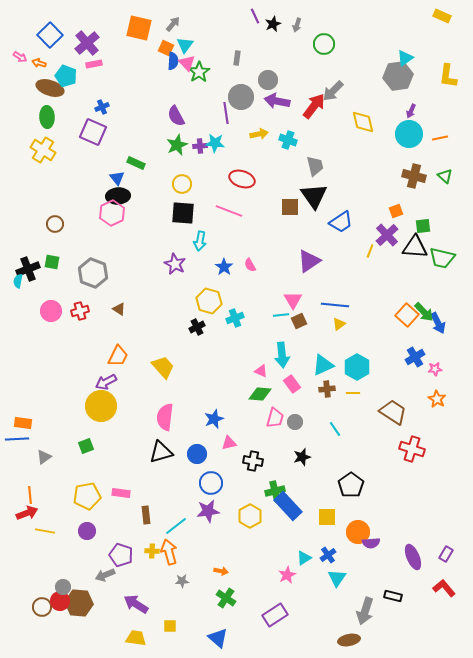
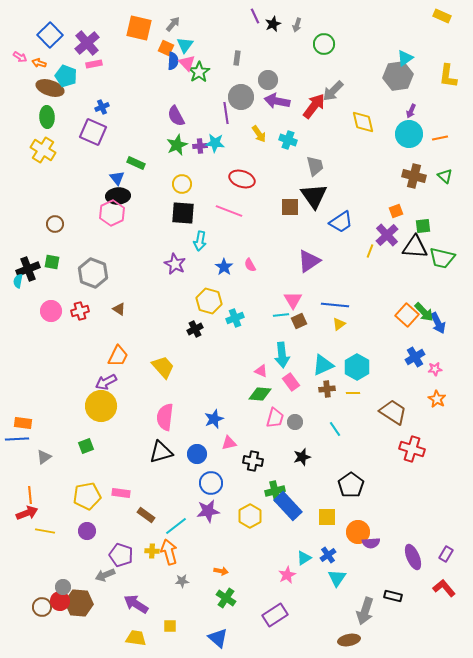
yellow arrow at (259, 134): rotated 66 degrees clockwise
black cross at (197, 327): moved 2 px left, 2 px down
pink rectangle at (292, 384): moved 1 px left, 2 px up
brown rectangle at (146, 515): rotated 48 degrees counterclockwise
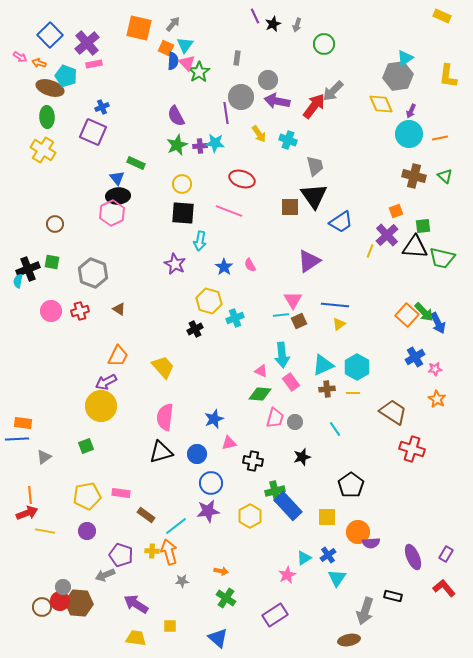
yellow diamond at (363, 122): moved 18 px right, 18 px up; rotated 10 degrees counterclockwise
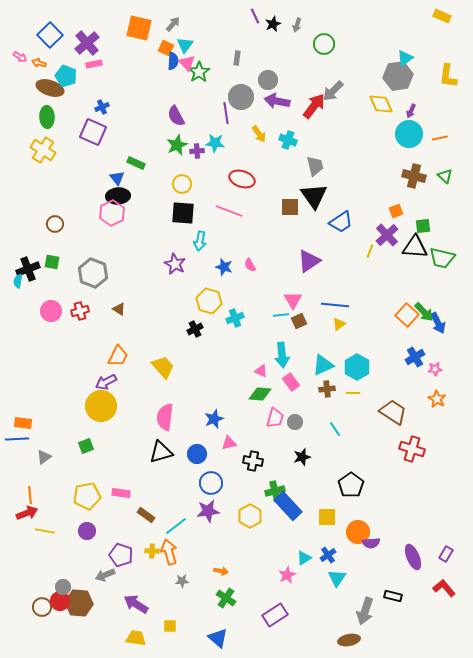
purple cross at (200, 146): moved 3 px left, 5 px down
blue star at (224, 267): rotated 18 degrees counterclockwise
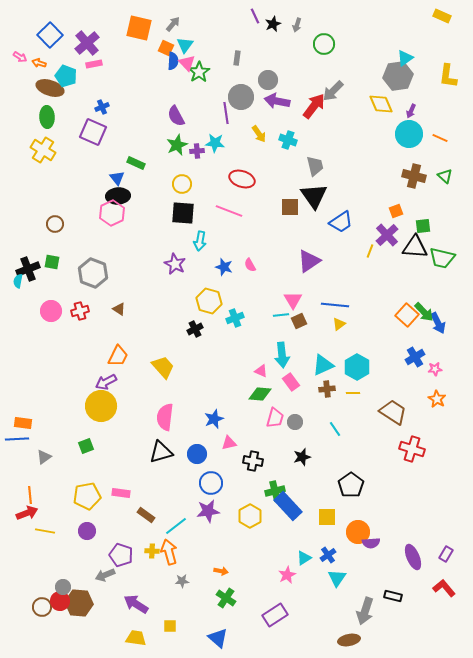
orange line at (440, 138): rotated 35 degrees clockwise
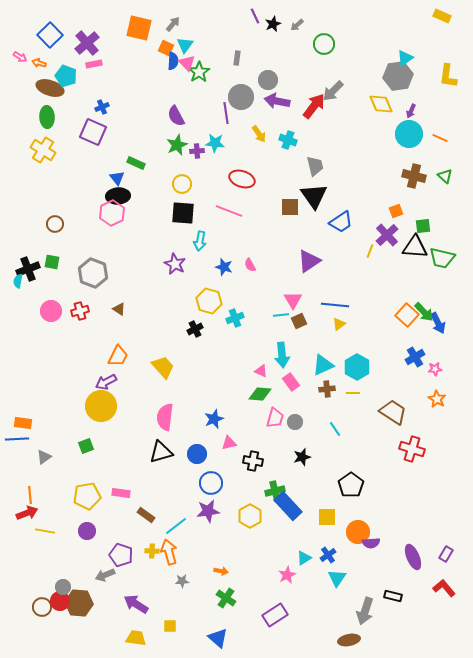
gray arrow at (297, 25): rotated 32 degrees clockwise
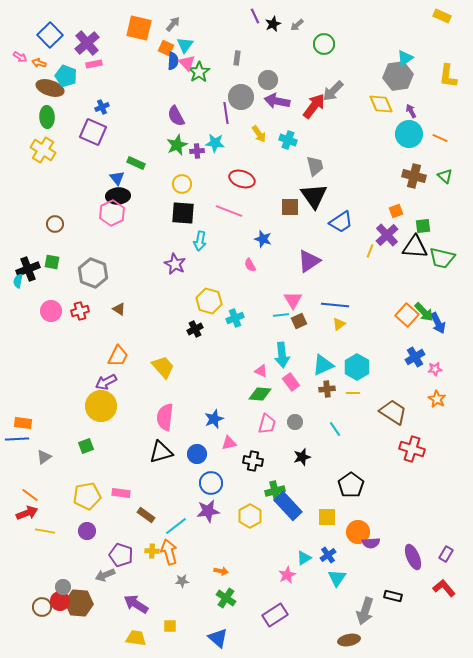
purple arrow at (411, 111): rotated 128 degrees clockwise
blue star at (224, 267): moved 39 px right, 28 px up
pink trapezoid at (275, 418): moved 8 px left, 6 px down
orange line at (30, 495): rotated 48 degrees counterclockwise
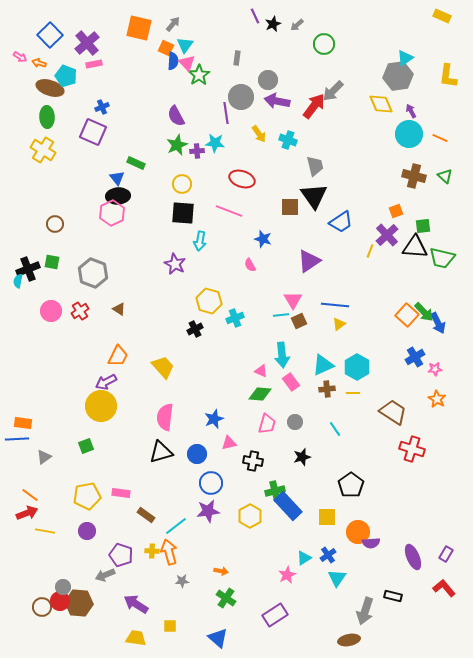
green star at (199, 72): moved 3 px down
red cross at (80, 311): rotated 18 degrees counterclockwise
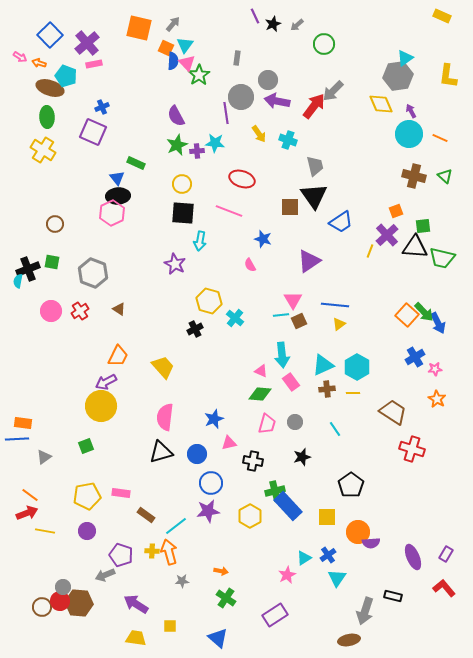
cyan cross at (235, 318): rotated 30 degrees counterclockwise
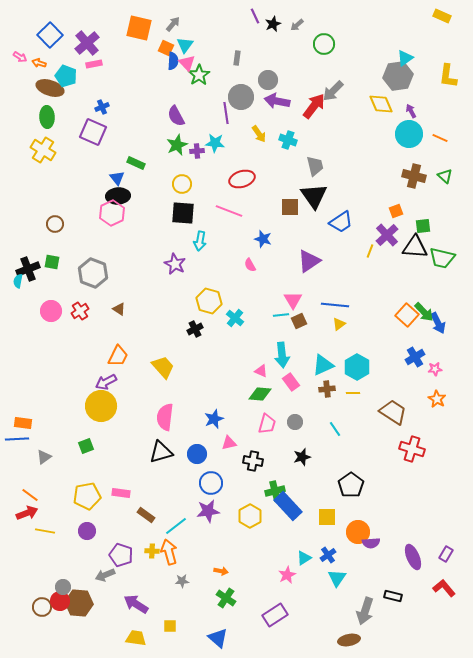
red ellipse at (242, 179): rotated 35 degrees counterclockwise
